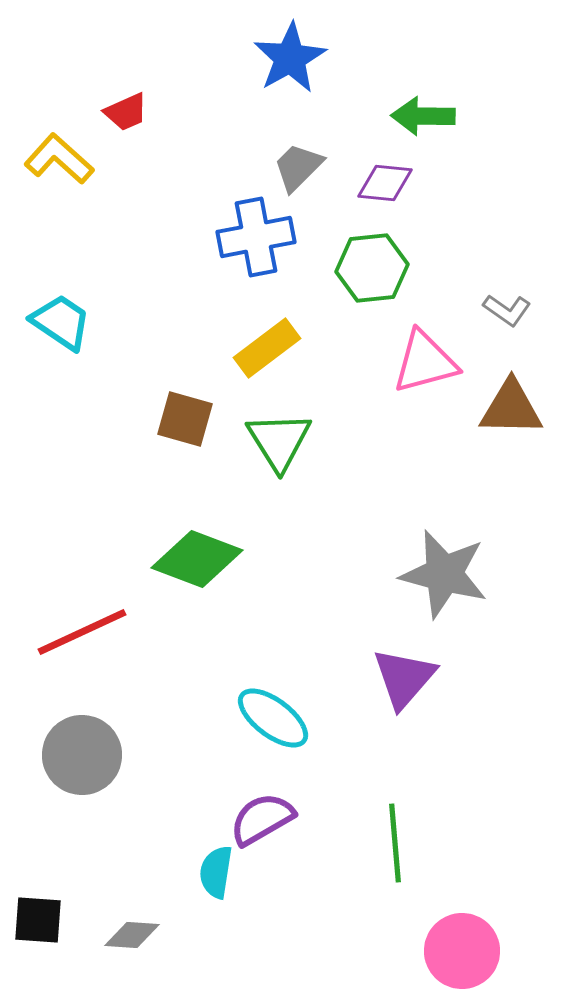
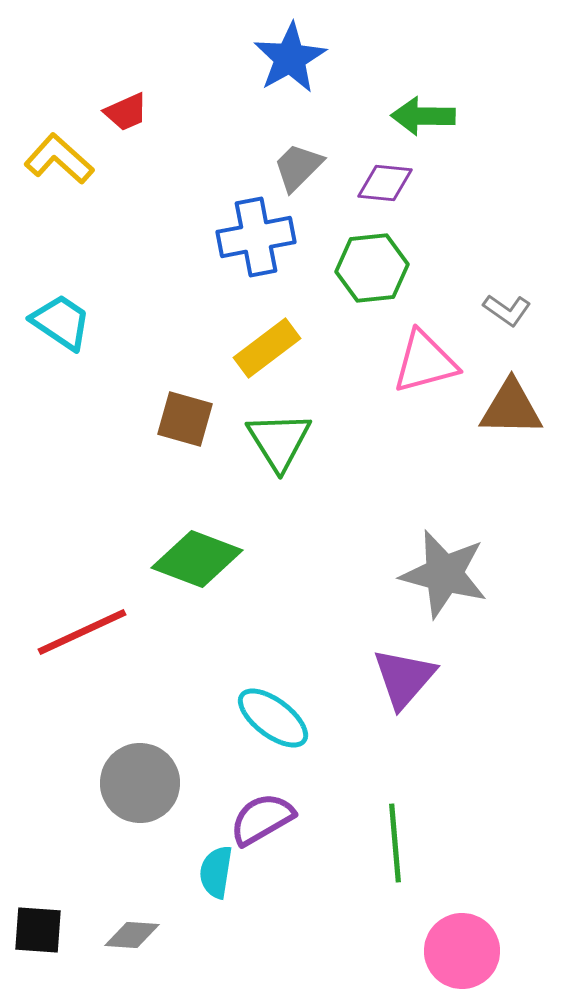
gray circle: moved 58 px right, 28 px down
black square: moved 10 px down
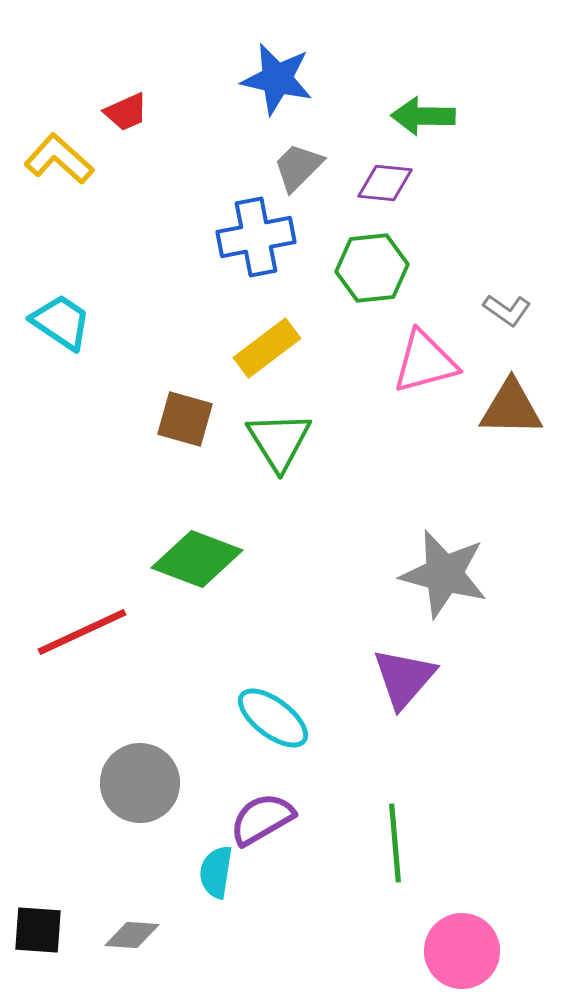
blue star: moved 13 px left, 21 px down; rotated 30 degrees counterclockwise
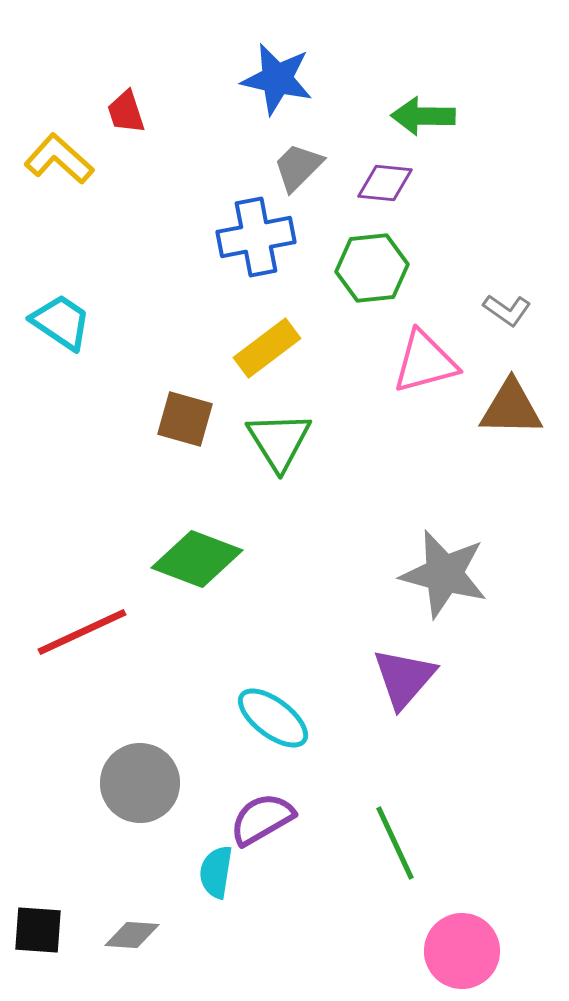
red trapezoid: rotated 96 degrees clockwise
green line: rotated 20 degrees counterclockwise
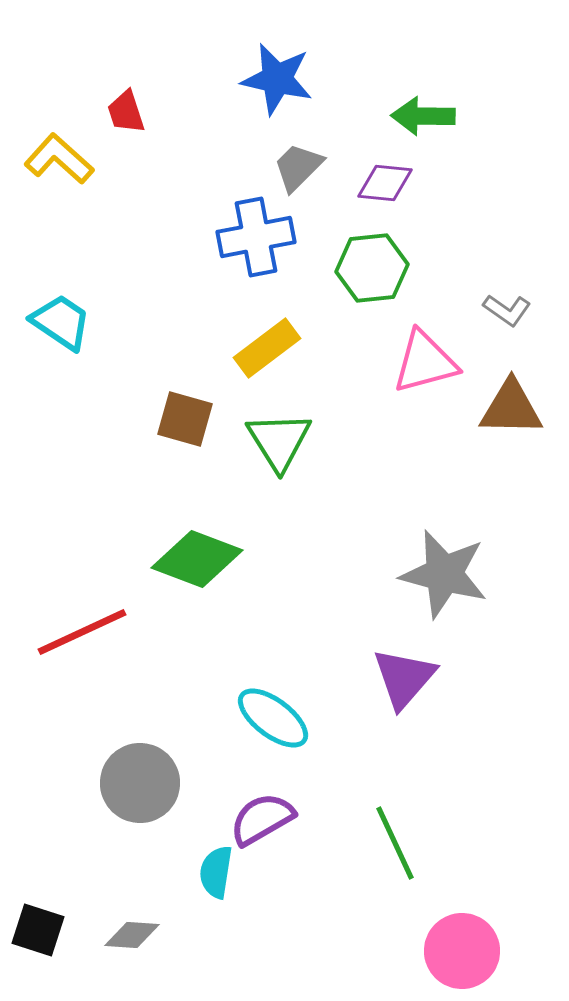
black square: rotated 14 degrees clockwise
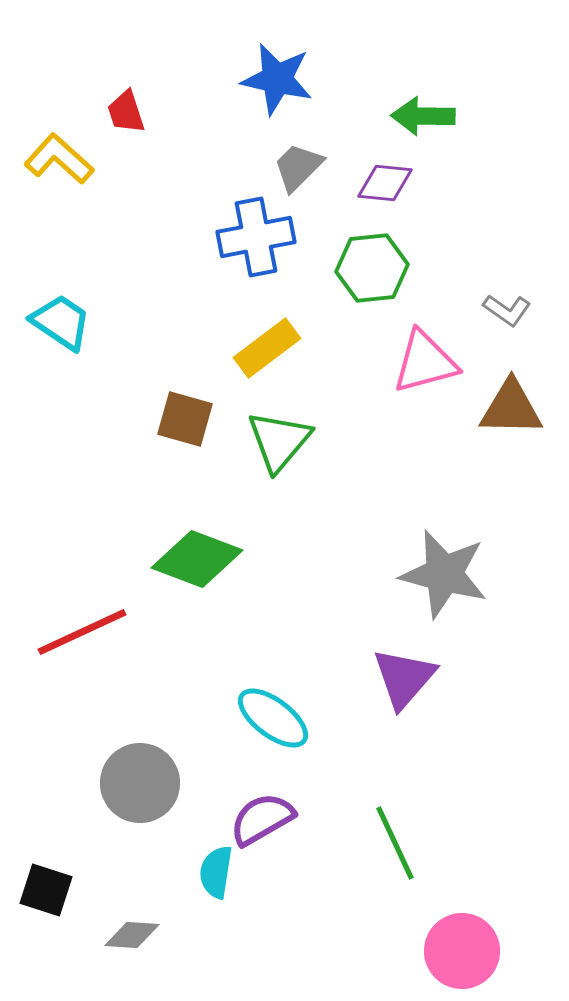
green triangle: rotated 12 degrees clockwise
black square: moved 8 px right, 40 px up
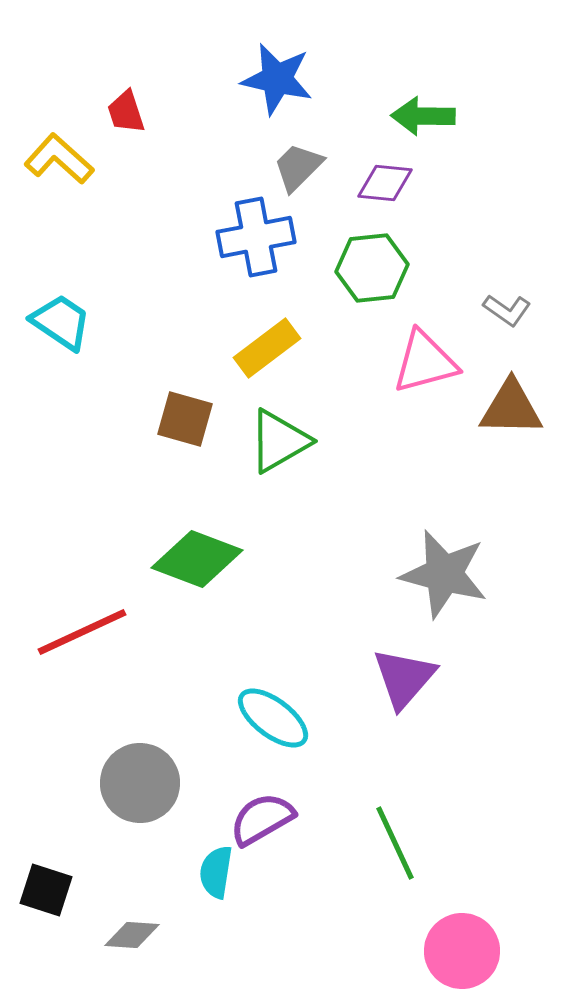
green triangle: rotated 20 degrees clockwise
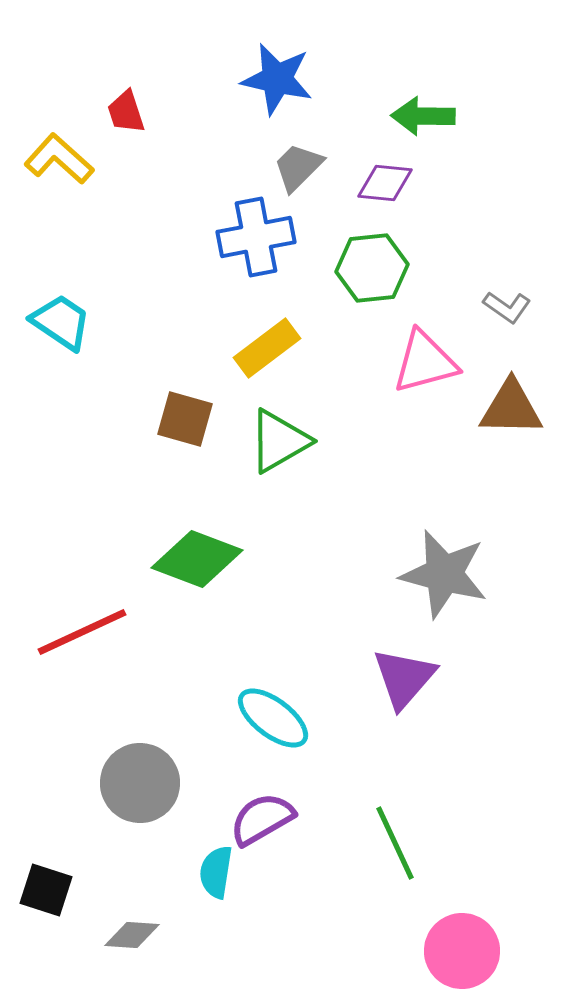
gray L-shape: moved 3 px up
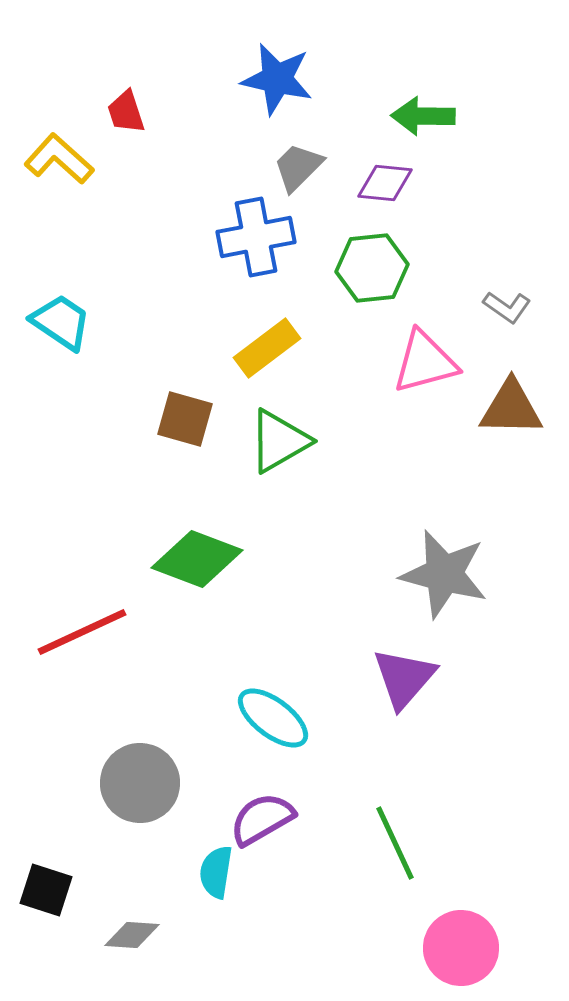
pink circle: moved 1 px left, 3 px up
